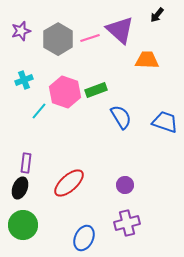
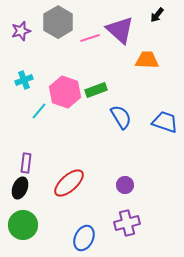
gray hexagon: moved 17 px up
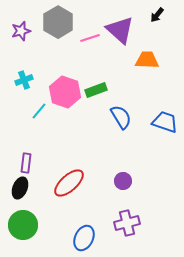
purple circle: moved 2 px left, 4 px up
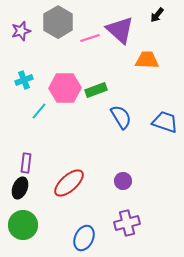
pink hexagon: moved 4 px up; rotated 20 degrees counterclockwise
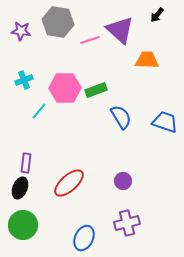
gray hexagon: rotated 20 degrees counterclockwise
purple star: rotated 24 degrees clockwise
pink line: moved 2 px down
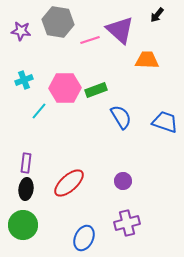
black ellipse: moved 6 px right, 1 px down; rotated 15 degrees counterclockwise
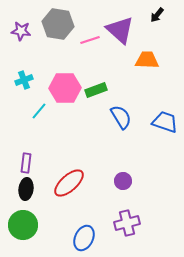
gray hexagon: moved 2 px down
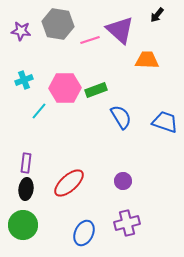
blue ellipse: moved 5 px up
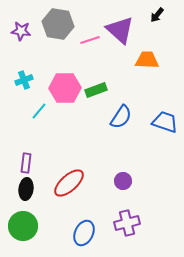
blue semicircle: rotated 65 degrees clockwise
green circle: moved 1 px down
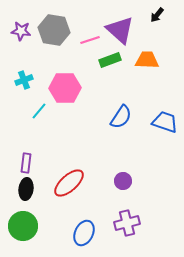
gray hexagon: moved 4 px left, 6 px down
green rectangle: moved 14 px right, 30 px up
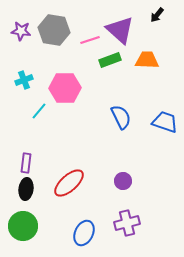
blue semicircle: rotated 60 degrees counterclockwise
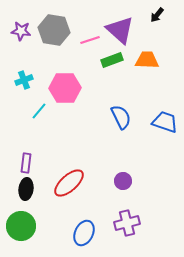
green rectangle: moved 2 px right
green circle: moved 2 px left
